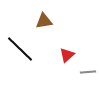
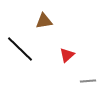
gray line: moved 9 px down
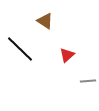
brown triangle: moved 1 px right; rotated 42 degrees clockwise
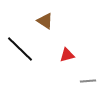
red triangle: rotated 28 degrees clockwise
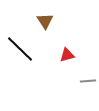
brown triangle: rotated 24 degrees clockwise
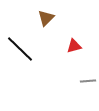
brown triangle: moved 1 px right, 3 px up; rotated 18 degrees clockwise
red triangle: moved 7 px right, 9 px up
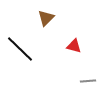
red triangle: rotated 28 degrees clockwise
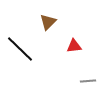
brown triangle: moved 2 px right, 4 px down
red triangle: rotated 21 degrees counterclockwise
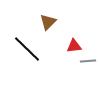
black line: moved 7 px right
gray line: moved 20 px up
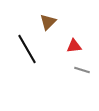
black line: rotated 16 degrees clockwise
gray line: moved 6 px left, 9 px down; rotated 21 degrees clockwise
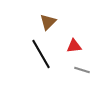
black line: moved 14 px right, 5 px down
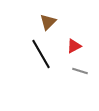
red triangle: rotated 21 degrees counterclockwise
gray line: moved 2 px left, 1 px down
